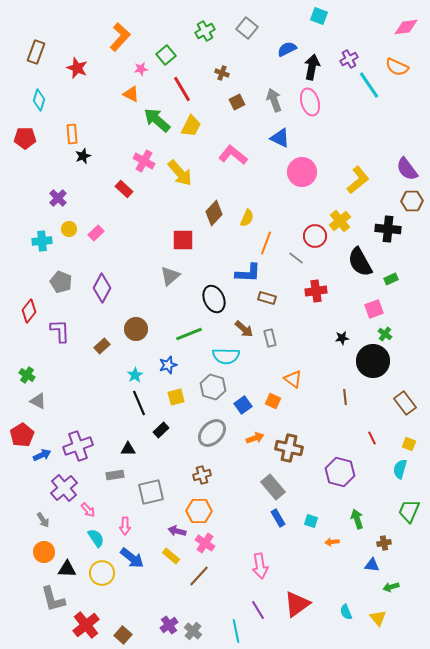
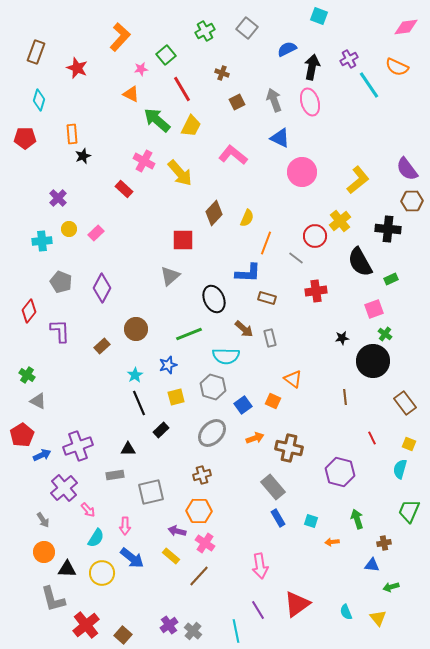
cyan semicircle at (96, 538): rotated 66 degrees clockwise
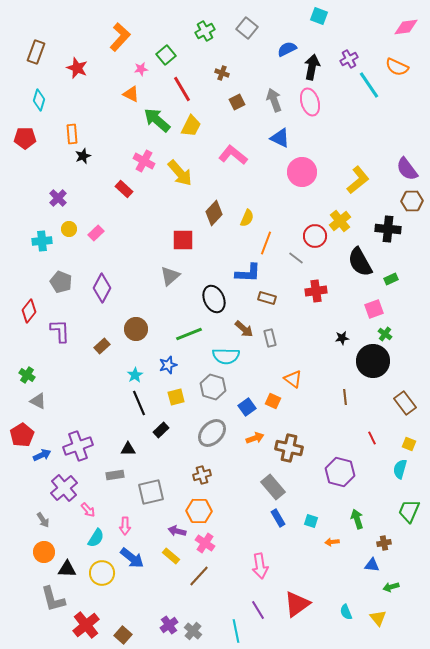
blue square at (243, 405): moved 4 px right, 2 px down
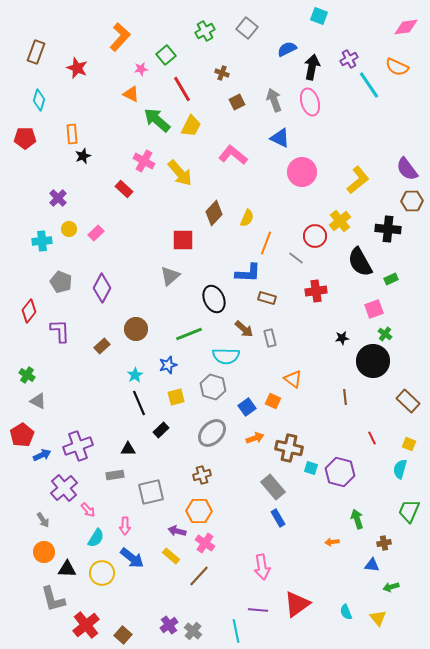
brown rectangle at (405, 403): moved 3 px right, 2 px up; rotated 10 degrees counterclockwise
cyan square at (311, 521): moved 53 px up
pink arrow at (260, 566): moved 2 px right, 1 px down
purple line at (258, 610): rotated 54 degrees counterclockwise
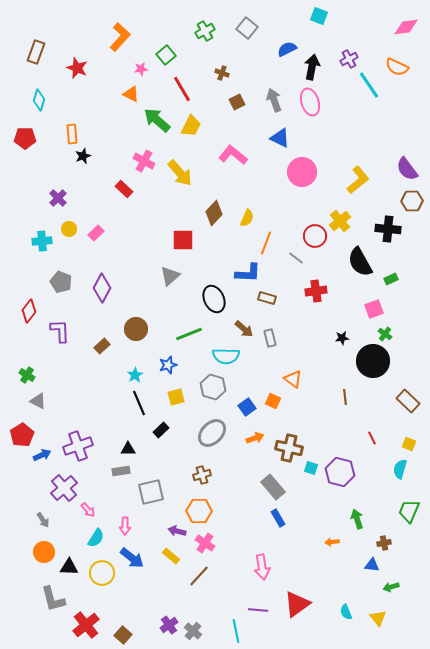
gray rectangle at (115, 475): moved 6 px right, 4 px up
black triangle at (67, 569): moved 2 px right, 2 px up
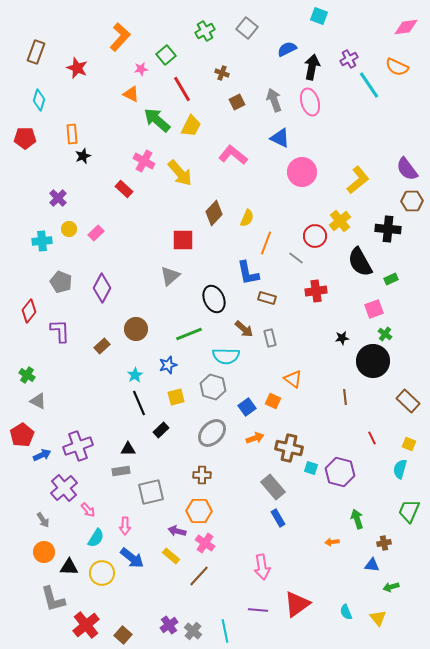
blue L-shape at (248, 273): rotated 76 degrees clockwise
brown cross at (202, 475): rotated 18 degrees clockwise
cyan line at (236, 631): moved 11 px left
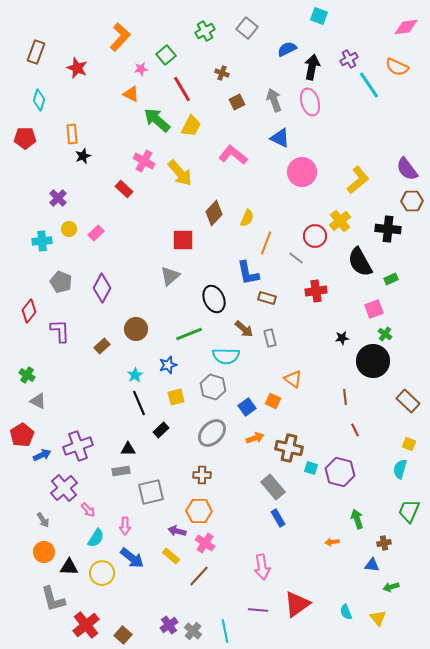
red line at (372, 438): moved 17 px left, 8 px up
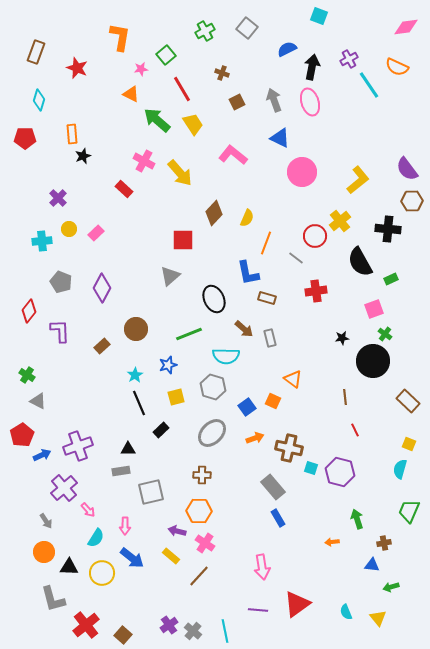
orange L-shape at (120, 37): rotated 32 degrees counterclockwise
yellow trapezoid at (191, 126): moved 2 px right, 2 px up; rotated 60 degrees counterclockwise
gray arrow at (43, 520): moved 3 px right, 1 px down
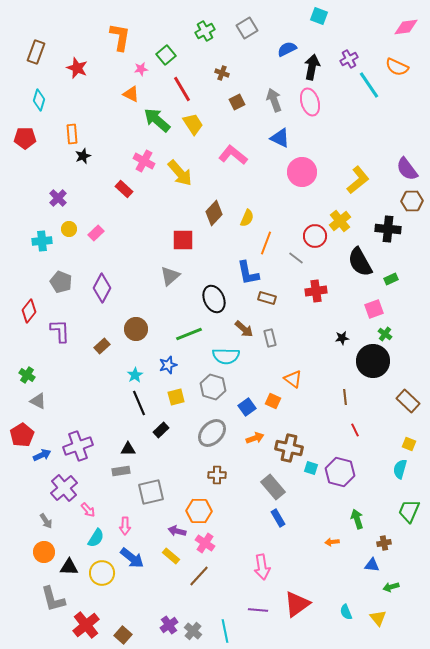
gray square at (247, 28): rotated 20 degrees clockwise
brown cross at (202, 475): moved 15 px right
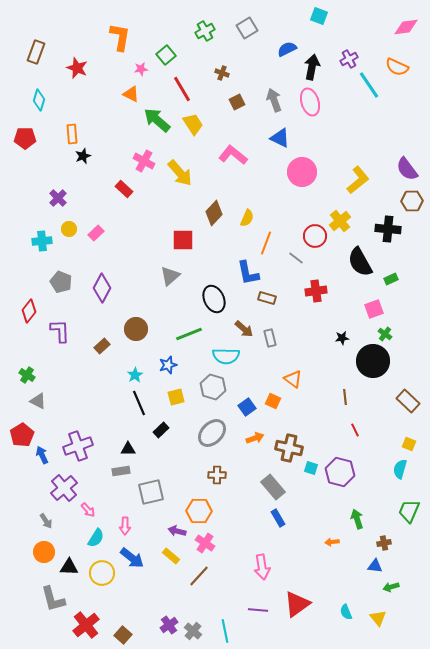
blue arrow at (42, 455): rotated 90 degrees counterclockwise
blue triangle at (372, 565): moved 3 px right, 1 px down
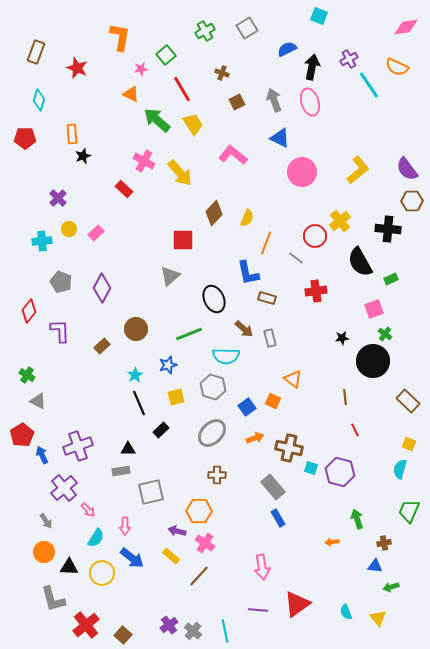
yellow L-shape at (358, 180): moved 10 px up
